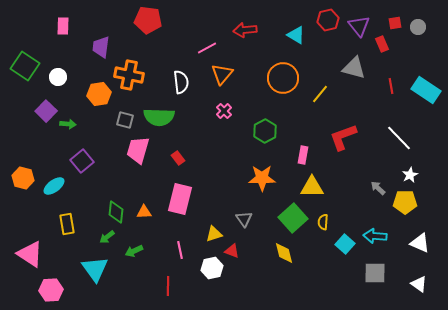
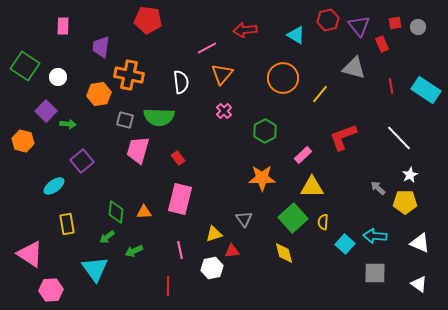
pink rectangle at (303, 155): rotated 36 degrees clockwise
orange hexagon at (23, 178): moved 37 px up
red triangle at (232, 251): rotated 28 degrees counterclockwise
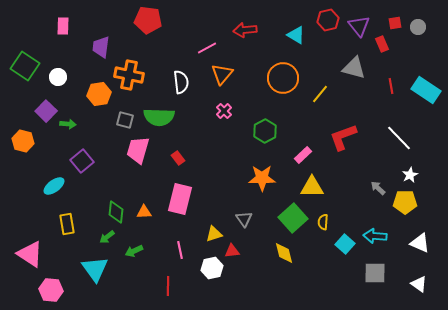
pink hexagon at (51, 290): rotated 10 degrees clockwise
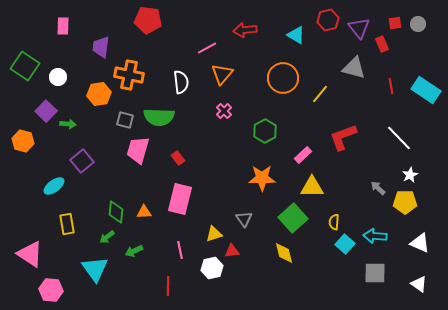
purple triangle at (359, 26): moved 2 px down
gray circle at (418, 27): moved 3 px up
yellow semicircle at (323, 222): moved 11 px right
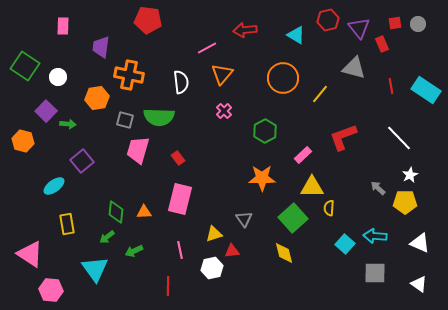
orange hexagon at (99, 94): moved 2 px left, 4 px down
yellow semicircle at (334, 222): moved 5 px left, 14 px up
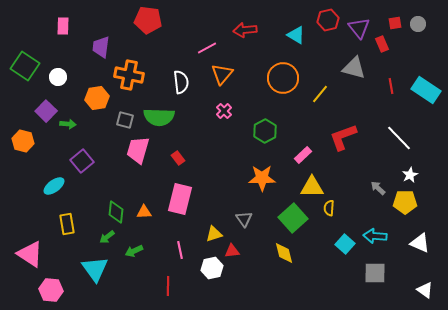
white triangle at (419, 284): moved 6 px right, 6 px down
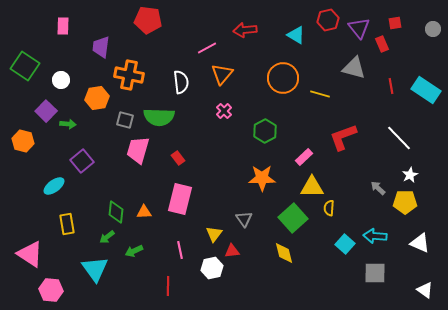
gray circle at (418, 24): moved 15 px right, 5 px down
white circle at (58, 77): moved 3 px right, 3 px down
yellow line at (320, 94): rotated 66 degrees clockwise
pink rectangle at (303, 155): moved 1 px right, 2 px down
yellow triangle at (214, 234): rotated 36 degrees counterclockwise
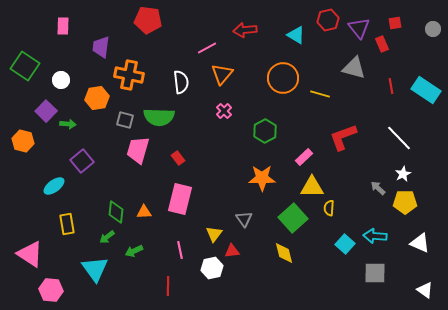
white star at (410, 175): moved 7 px left, 1 px up
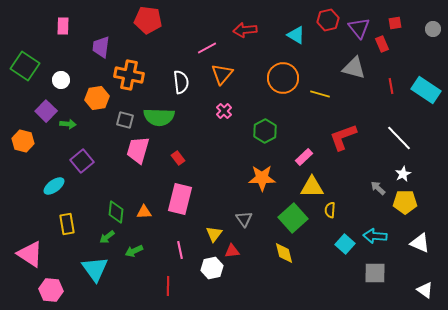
yellow semicircle at (329, 208): moved 1 px right, 2 px down
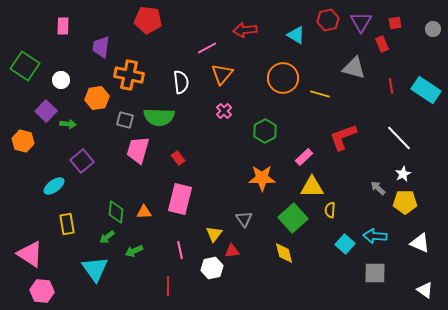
purple triangle at (359, 28): moved 2 px right, 6 px up; rotated 10 degrees clockwise
pink hexagon at (51, 290): moved 9 px left, 1 px down
